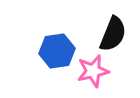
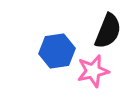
black semicircle: moved 5 px left, 3 px up
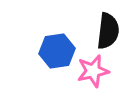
black semicircle: rotated 15 degrees counterclockwise
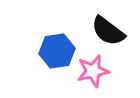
black semicircle: rotated 120 degrees clockwise
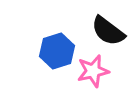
blue hexagon: rotated 8 degrees counterclockwise
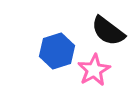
pink star: moved 1 px right, 1 px up; rotated 16 degrees counterclockwise
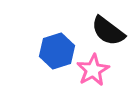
pink star: moved 1 px left
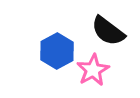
blue hexagon: rotated 12 degrees counterclockwise
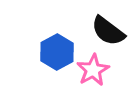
blue hexagon: moved 1 px down
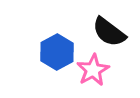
black semicircle: moved 1 px right, 1 px down
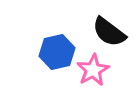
blue hexagon: rotated 16 degrees clockwise
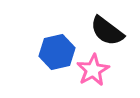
black semicircle: moved 2 px left, 1 px up
